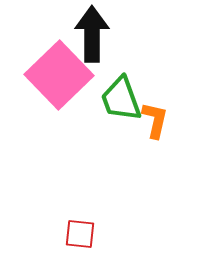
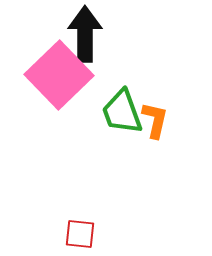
black arrow: moved 7 px left
green trapezoid: moved 1 px right, 13 px down
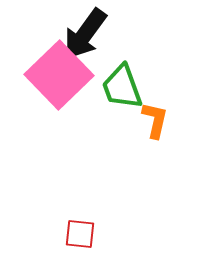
black arrow: rotated 144 degrees counterclockwise
green trapezoid: moved 25 px up
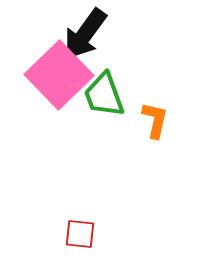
green trapezoid: moved 18 px left, 8 px down
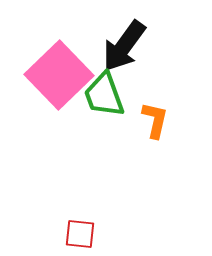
black arrow: moved 39 px right, 12 px down
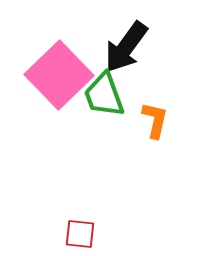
black arrow: moved 2 px right, 1 px down
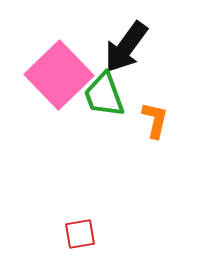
red square: rotated 16 degrees counterclockwise
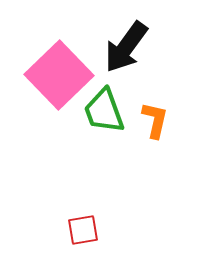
green trapezoid: moved 16 px down
red square: moved 3 px right, 4 px up
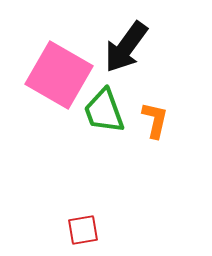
pink square: rotated 16 degrees counterclockwise
